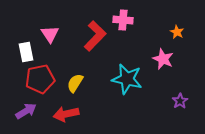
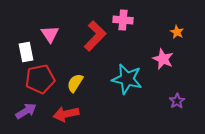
purple star: moved 3 px left
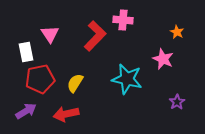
purple star: moved 1 px down
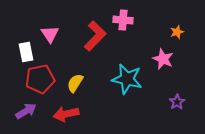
orange star: rotated 24 degrees clockwise
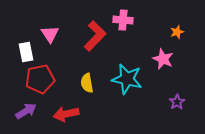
yellow semicircle: moved 12 px right; rotated 42 degrees counterclockwise
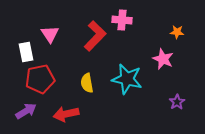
pink cross: moved 1 px left
orange star: rotated 24 degrees clockwise
